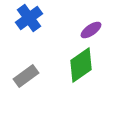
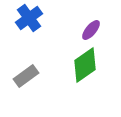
purple ellipse: rotated 15 degrees counterclockwise
green diamond: moved 4 px right
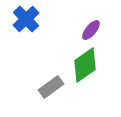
blue cross: moved 3 px left, 1 px down; rotated 8 degrees counterclockwise
gray rectangle: moved 25 px right, 11 px down
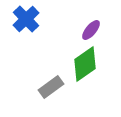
green diamond: moved 1 px up
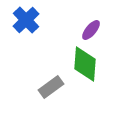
blue cross: moved 1 px down
green diamond: rotated 51 degrees counterclockwise
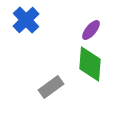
green diamond: moved 5 px right
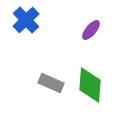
green diamond: moved 21 px down
gray rectangle: moved 4 px up; rotated 60 degrees clockwise
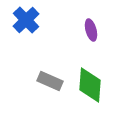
purple ellipse: rotated 55 degrees counterclockwise
gray rectangle: moved 1 px left, 2 px up
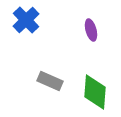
green diamond: moved 5 px right, 7 px down
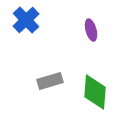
gray rectangle: rotated 40 degrees counterclockwise
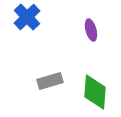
blue cross: moved 1 px right, 3 px up
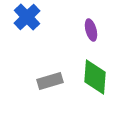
green diamond: moved 15 px up
